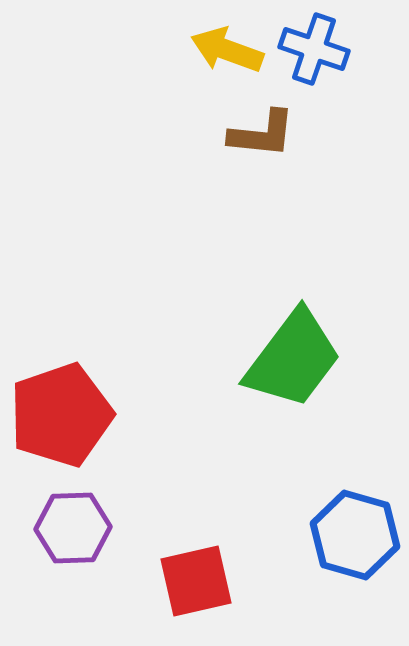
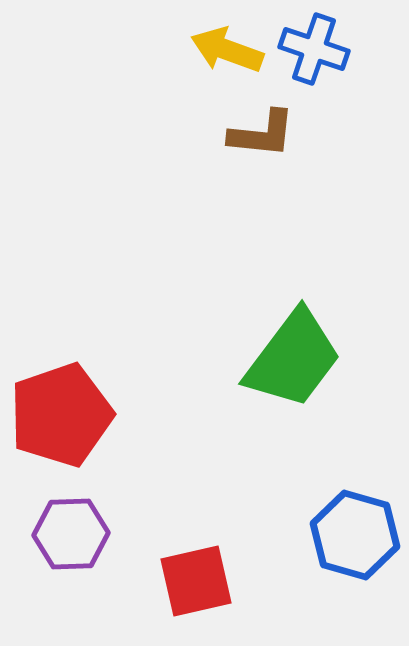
purple hexagon: moved 2 px left, 6 px down
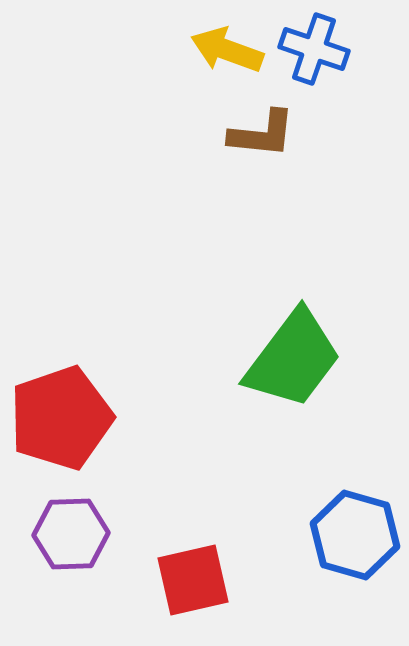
red pentagon: moved 3 px down
red square: moved 3 px left, 1 px up
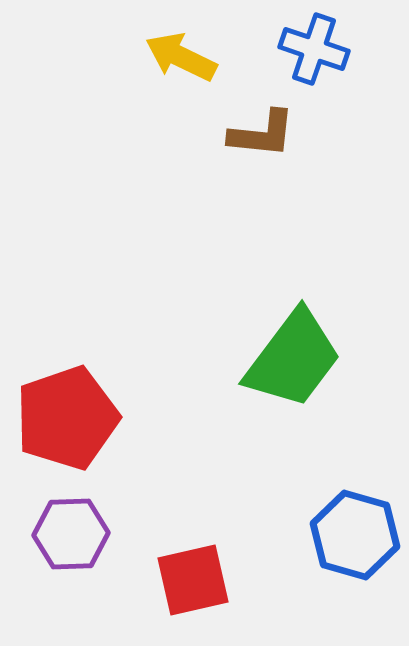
yellow arrow: moved 46 px left, 7 px down; rotated 6 degrees clockwise
red pentagon: moved 6 px right
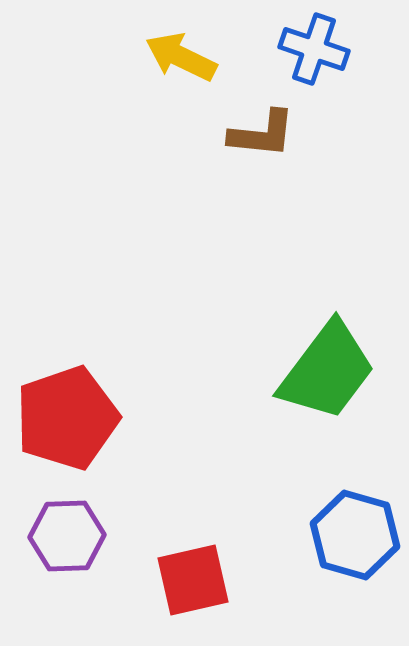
green trapezoid: moved 34 px right, 12 px down
purple hexagon: moved 4 px left, 2 px down
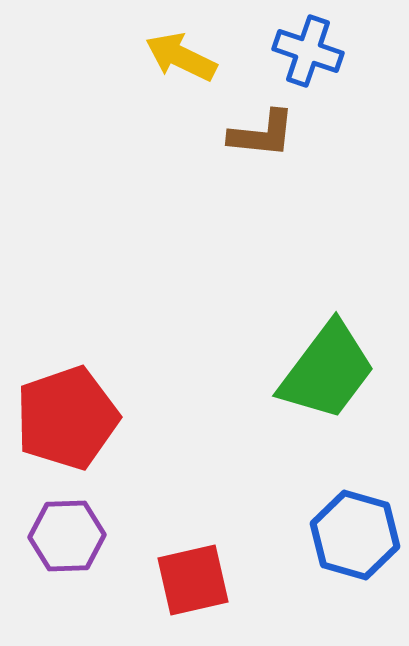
blue cross: moved 6 px left, 2 px down
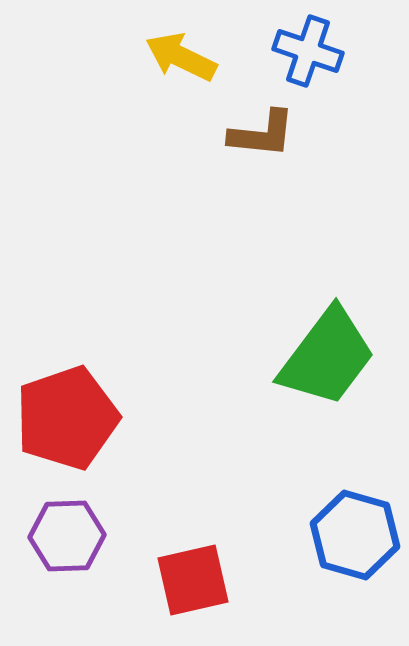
green trapezoid: moved 14 px up
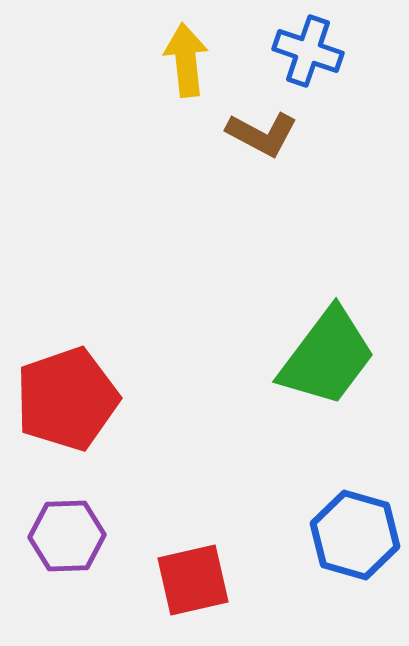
yellow arrow: moved 5 px right, 3 px down; rotated 58 degrees clockwise
brown L-shape: rotated 22 degrees clockwise
red pentagon: moved 19 px up
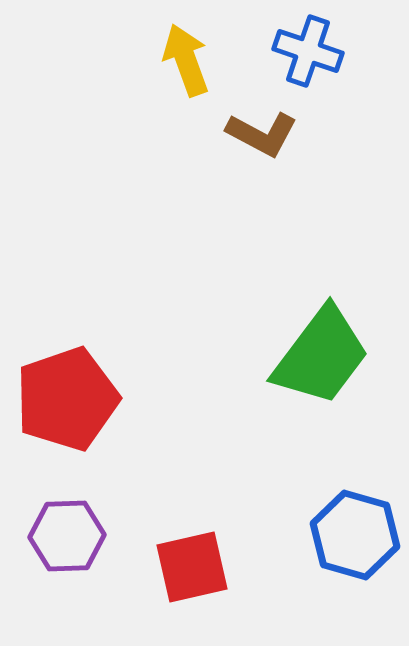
yellow arrow: rotated 14 degrees counterclockwise
green trapezoid: moved 6 px left, 1 px up
red square: moved 1 px left, 13 px up
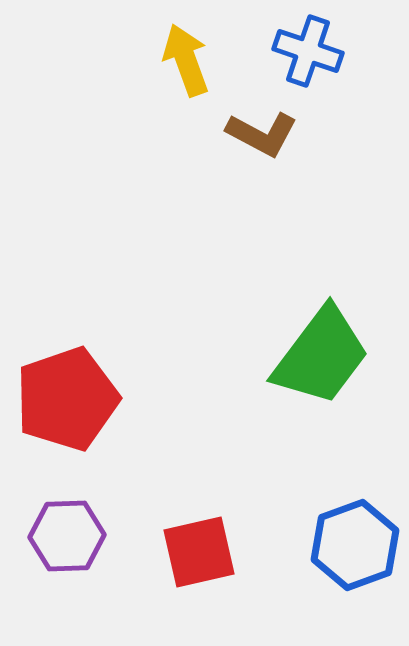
blue hexagon: moved 10 px down; rotated 24 degrees clockwise
red square: moved 7 px right, 15 px up
